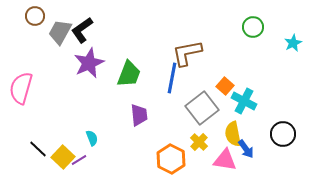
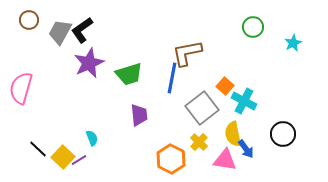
brown circle: moved 6 px left, 4 px down
green trapezoid: rotated 52 degrees clockwise
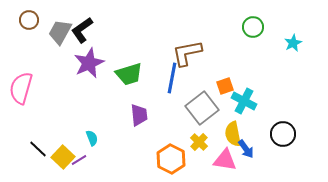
orange square: rotated 30 degrees clockwise
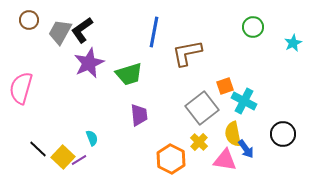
blue line: moved 18 px left, 46 px up
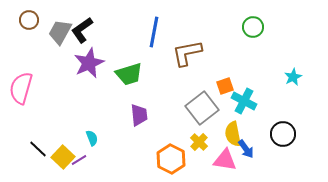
cyan star: moved 34 px down
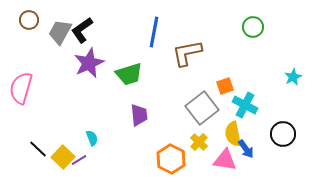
cyan cross: moved 1 px right, 4 px down
